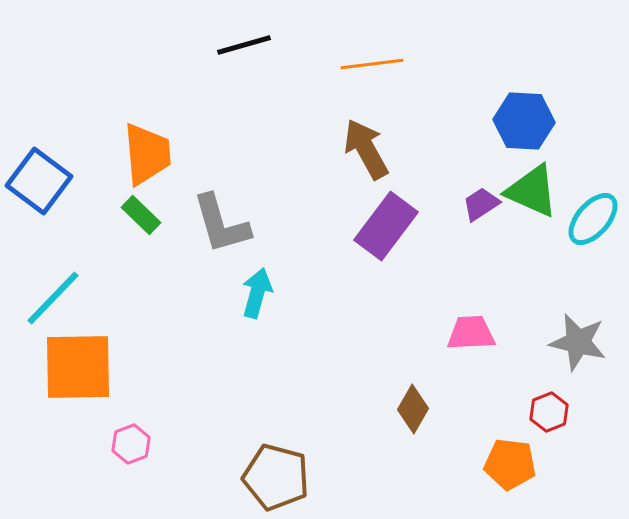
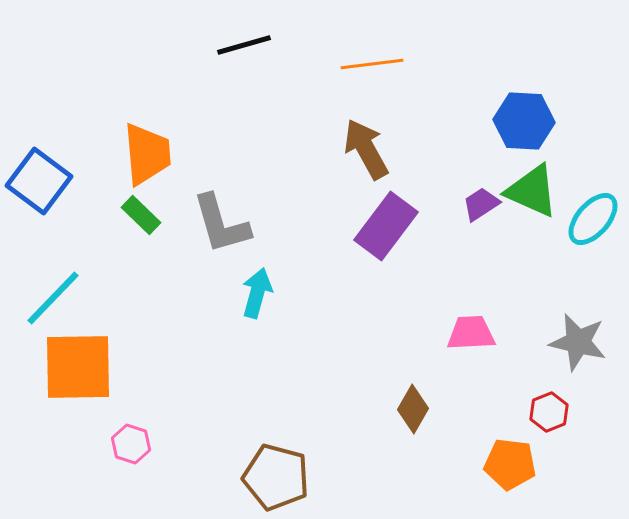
pink hexagon: rotated 21 degrees counterclockwise
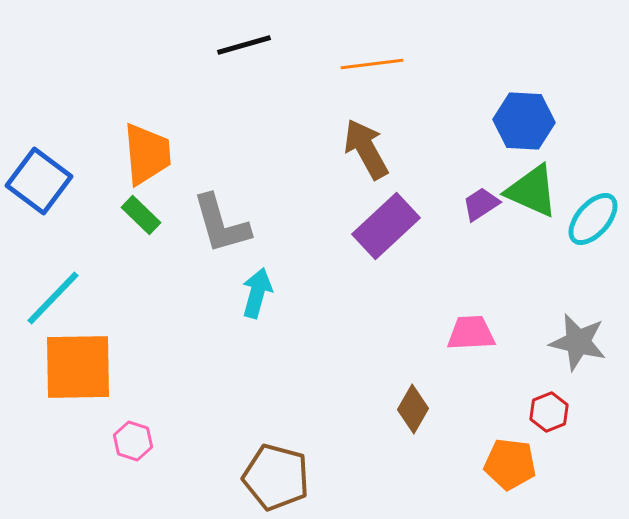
purple rectangle: rotated 10 degrees clockwise
pink hexagon: moved 2 px right, 3 px up
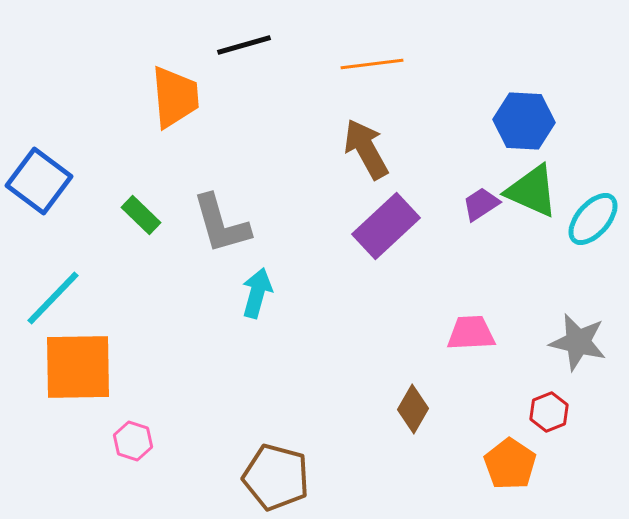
orange trapezoid: moved 28 px right, 57 px up
orange pentagon: rotated 27 degrees clockwise
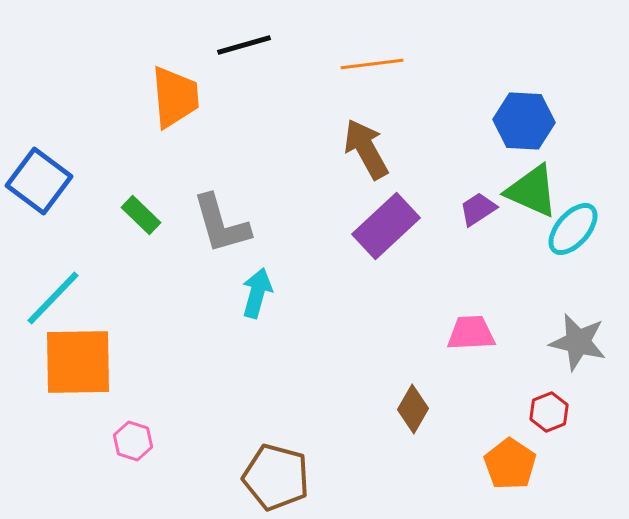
purple trapezoid: moved 3 px left, 5 px down
cyan ellipse: moved 20 px left, 10 px down
orange square: moved 5 px up
